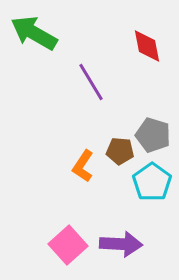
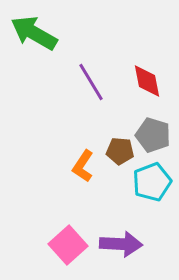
red diamond: moved 35 px down
cyan pentagon: rotated 15 degrees clockwise
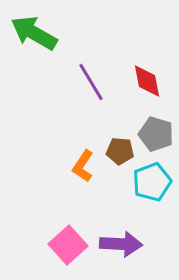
gray pentagon: moved 3 px right, 1 px up
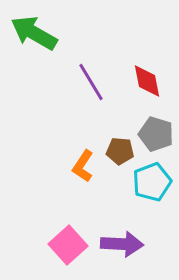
purple arrow: moved 1 px right
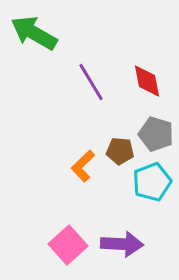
orange L-shape: rotated 12 degrees clockwise
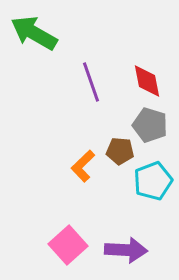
purple line: rotated 12 degrees clockwise
gray pentagon: moved 6 px left, 9 px up
cyan pentagon: moved 1 px right, 1 px up
purple arrow: moved 4 px right, 6 px down
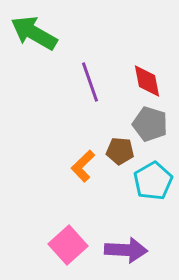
purple line: moved 1 px left
gray pentagon: moved 1 px up
cyan pentagon: rotated 9 degrees counterclockwise
